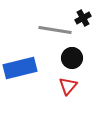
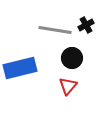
black cross: moved 3 px right, 7 px down
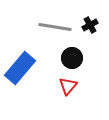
black cross: moved 4 px right
gray line: moved 3 px up
blue rectangle: rotated 36 degrees counterclockwise
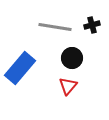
black cross: moved 2 px right; rotated 14 degrees clockwise
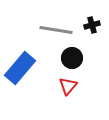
gray line: moved 1 px right, 3 px down
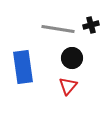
black cross: moved 1 px left
gray line: moved 2 px right, 1 px up
blue rectangle: moved 3 px right, 1 px up; rotated 48 degrees counterclockwise
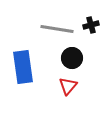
gray line: moved 1 px left
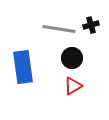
gray line: moved 2 px right
red triangle: moved 5 px right; rotated 18 degrees clockwise
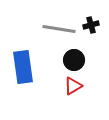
black circle: moved 2 px right, 2 px down
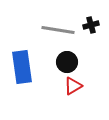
gray line: moved 1 px left, 1 px down
black circle: moved 7 px left, 2 px down
blue rectangle: moved 1 px left
